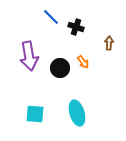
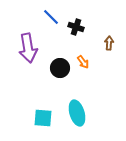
purple arrow: moved 1 px left, 8 px up
cyan square: moved 8 px right, 4 px down
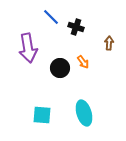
cyan ellipse: moved 7 px right
cyan square: moved 1 px left, 3 px up
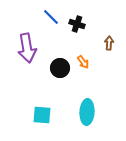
black cross: moved 1 px right, 3 px up
purple arrow: moved 1 px left
cyan ellipse: moved 3 px right, 1 px up; rotated 20 degrees clockwise
